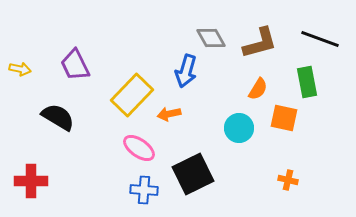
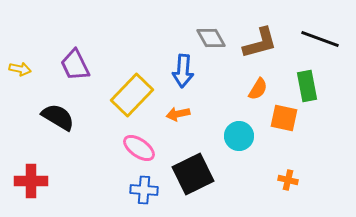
blue arrow: moved 3 px left; rotated 12 degrees counterclockwise
green rectangle: moved 4 px down
orange arrow: moved 9 px right
cyan circle: moved 8 px down
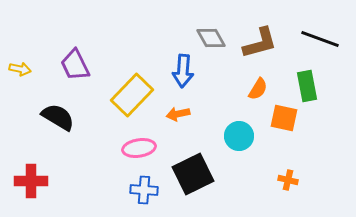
pink ellipse: rotated 44 degrees counterclockwise
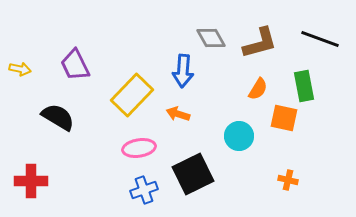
green rectangle: moved 3 px left
orange arrow: rotated 30 degrees clockwise
blue cross: rotated 24 degrees counterclockwise
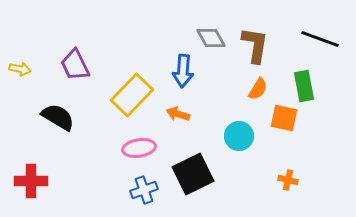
brown L-shape: moved 5 px left, 2 px down; rotated 66 degrees counterclockwise
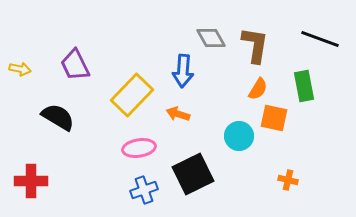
orange square: moved 10 px left
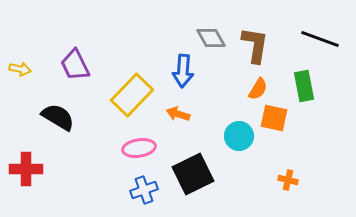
red cross: moved 5 px left, 12 px up
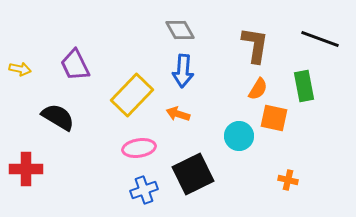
gray diamond: moved 31 px left, 8 px up
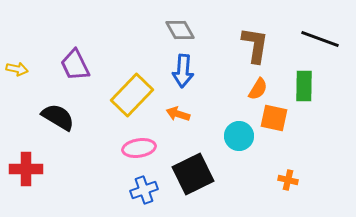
yellow arrow: moved 3 px left
green rectangle: rotated 12 degrees clockwise
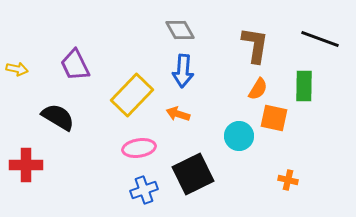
red cross: moved 4 px up
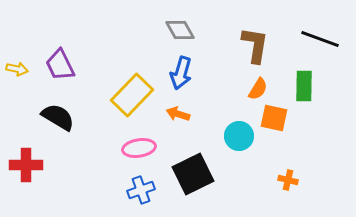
purple trapezoid: moved 15 px left
blue arrow: moved 2 px left, 2 px down; rotated 12 degrees clockwise
blue cross: moved 3 px left
